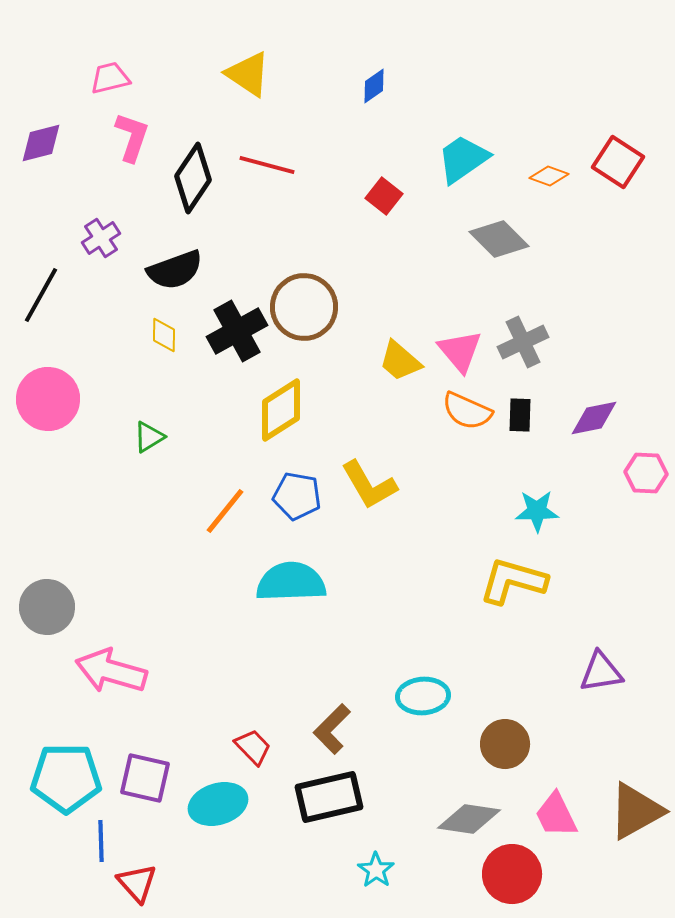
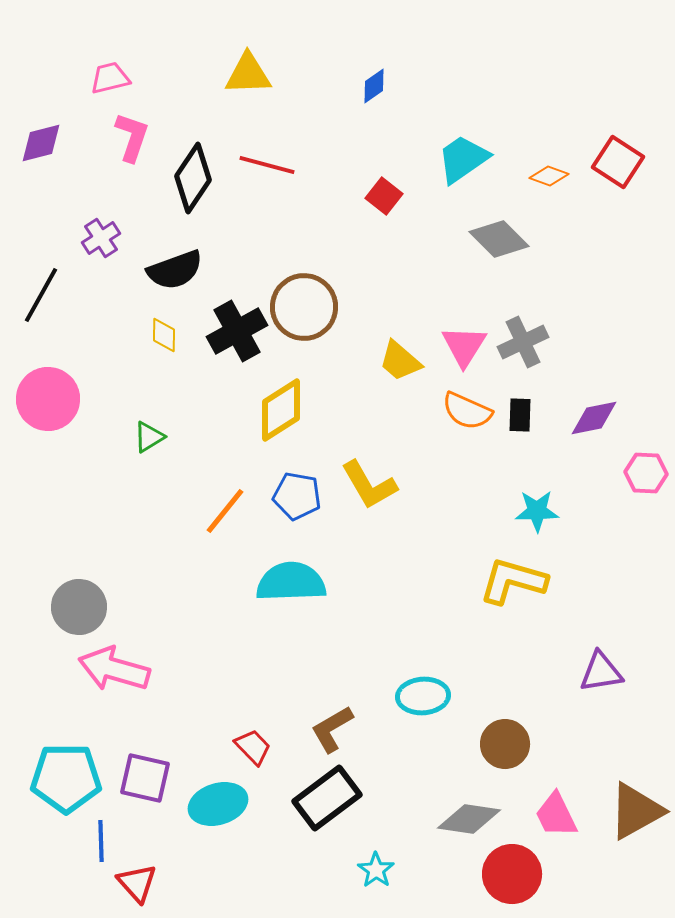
yellow triangle at (248, 74): rotated 36 degrees counterclockwise
pink triangle at (460, 351): moved 4 px right, 5 px up; rotated 12 degrees clockwise
gray circle at (47, 607): moved 32 px right
pink arrow at (111, 671): moved 3 px right, 2 px up
brown L-shape at (332, 729): rotated 15 degrees clockwise
black rectangle at (329, 797): moved 2 px left, 1 px down; rotated 24 degrees counterclockwise
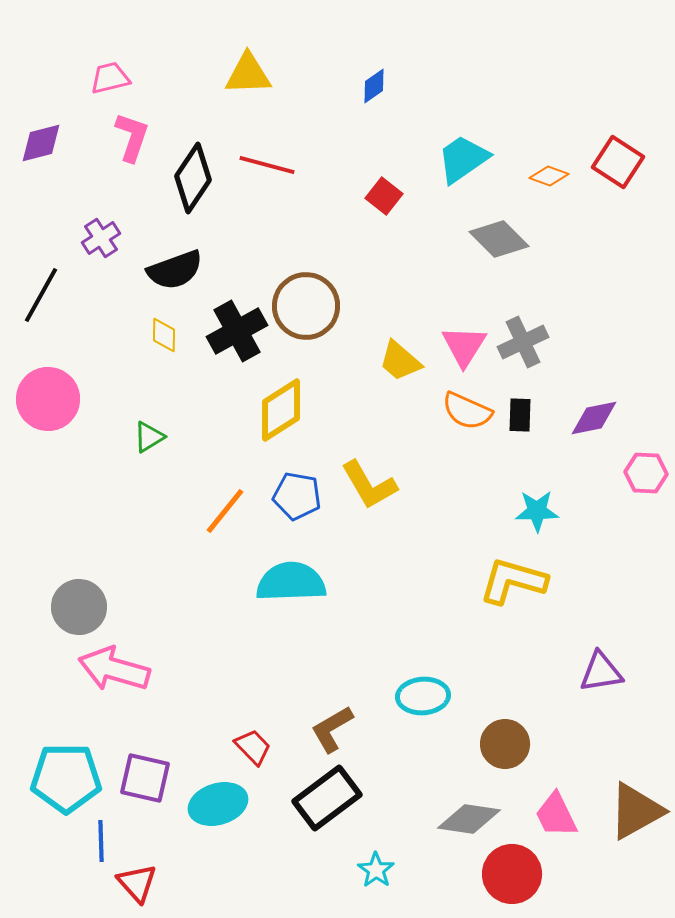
brown circle at (304, 307): moved 2 px right, 1 px up
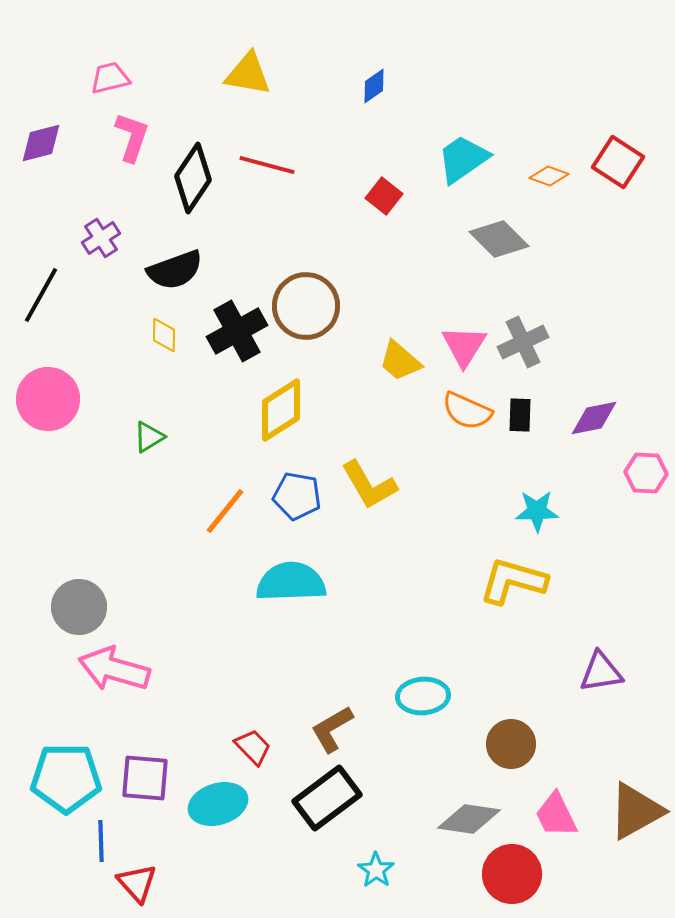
yellow triangle at (248, 74): rotated 12 degrees clockwise
brown circle at (505, 744): moved 6 px right
purple square at (145, 778): rotated 8 degrees counterclockwise
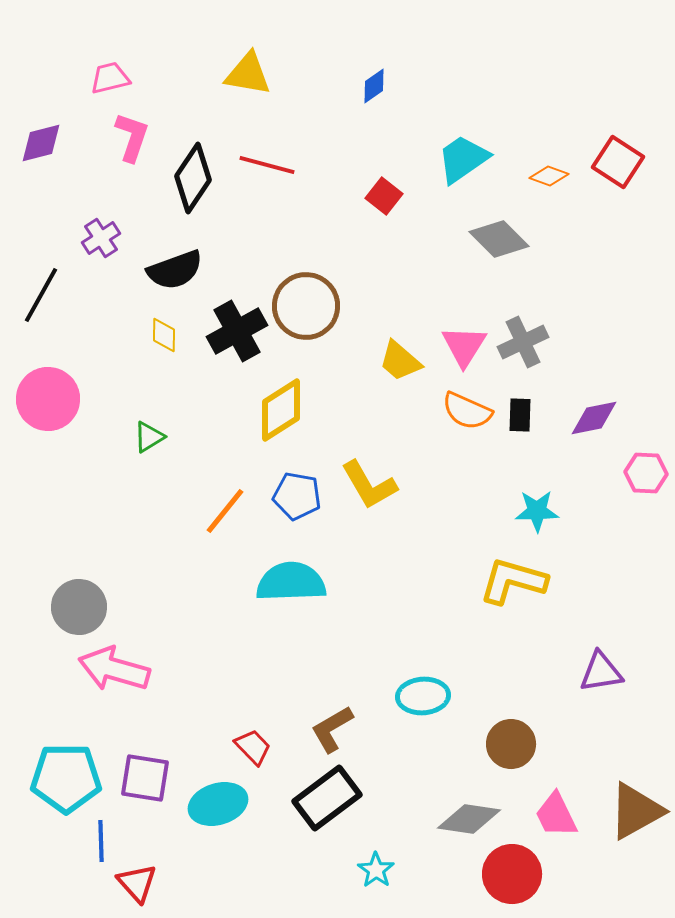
purple square at (145, 778): rotated 4 degrees clockwise
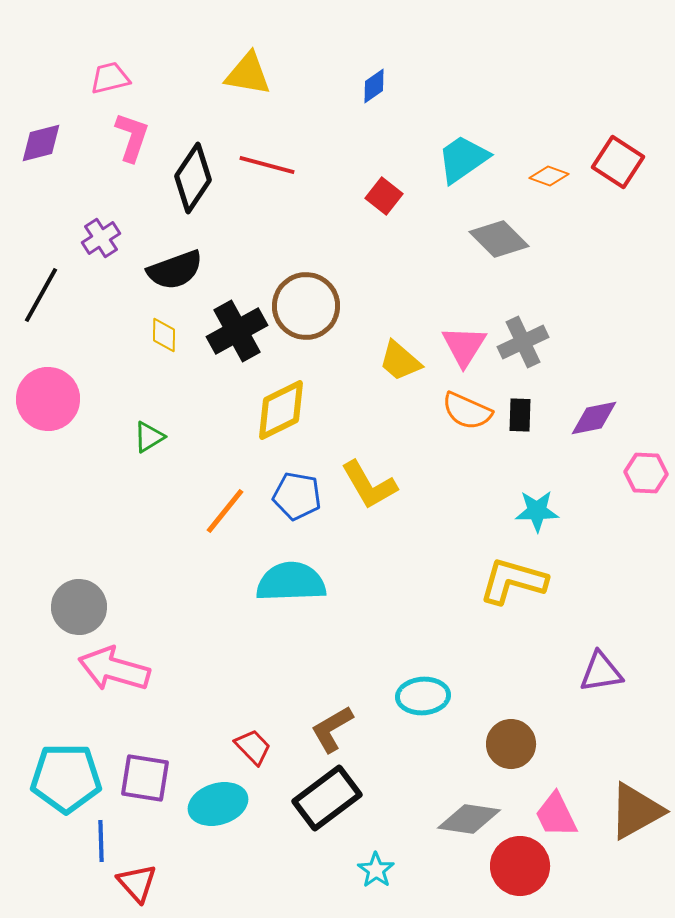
yellow diamond at (281, 410): rotated 6 degrees clockwise
red circle at (512, 874): moved 8 px right, 8 px up
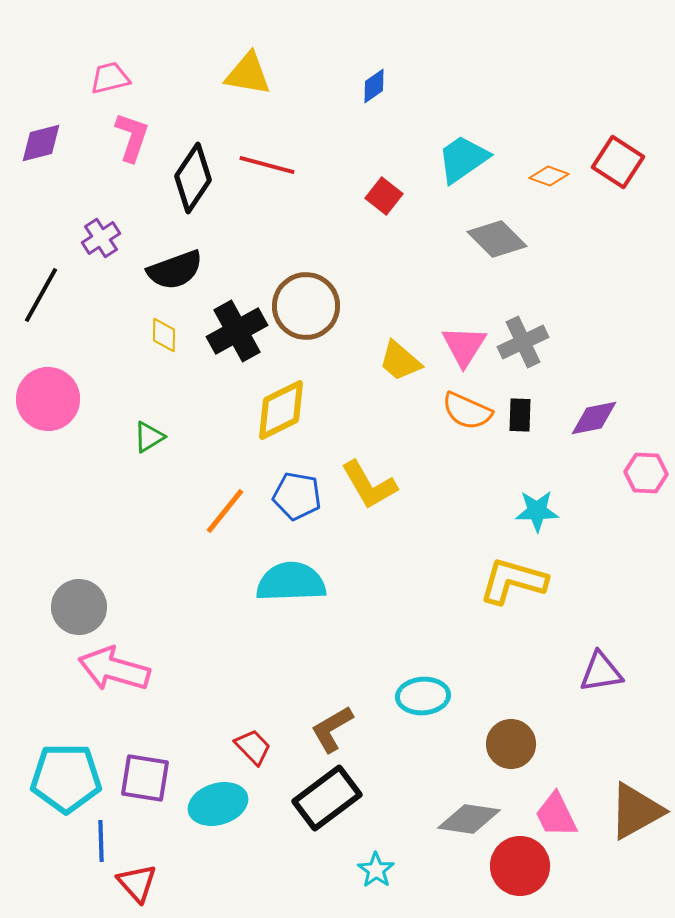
gray diamond at (499, 239): moved 2 px left
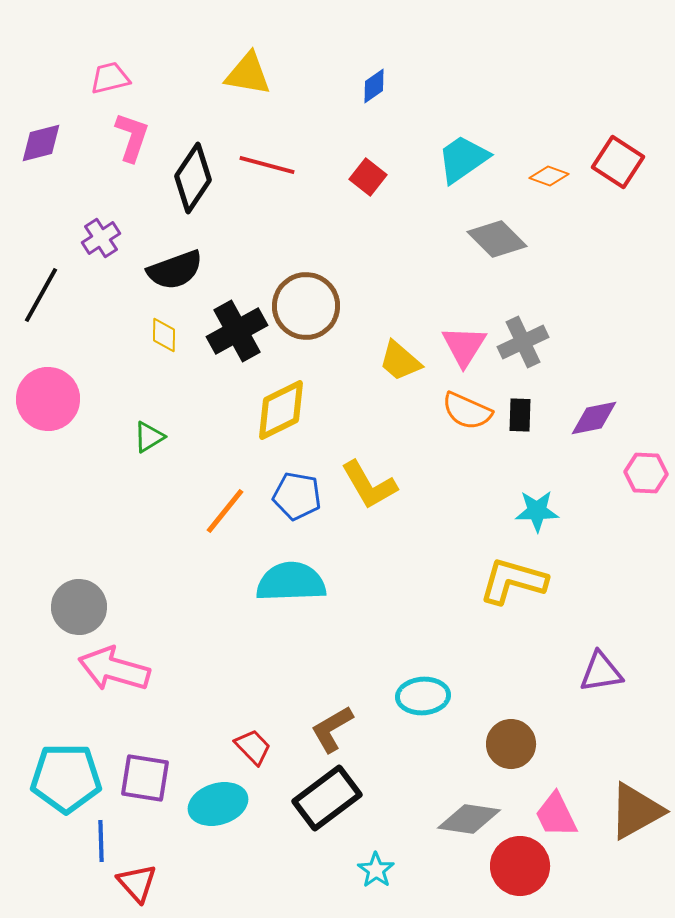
red square at (384, 196): moved 16 px left, 19 px up
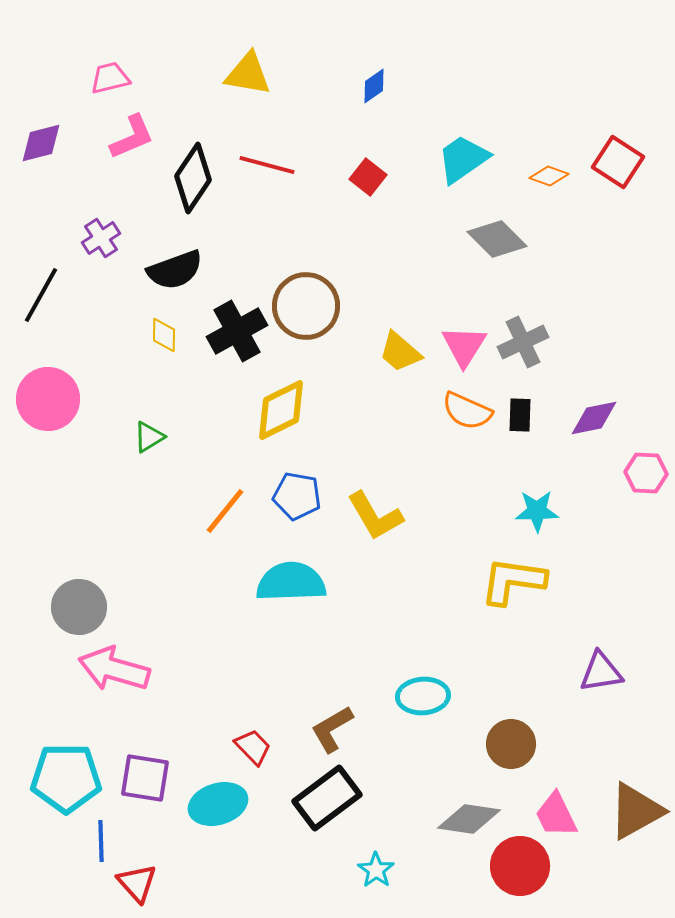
pink L-shape at (132, 137): rotated 48 degrees clockwise
yellow trapezoid at (400, 361): moved 9 px up
yellow L-shape at (369, 485): moved 6 px right, 31 px down
yellow L-shape at (513, 581): rotated 8 degrees counterclockwise
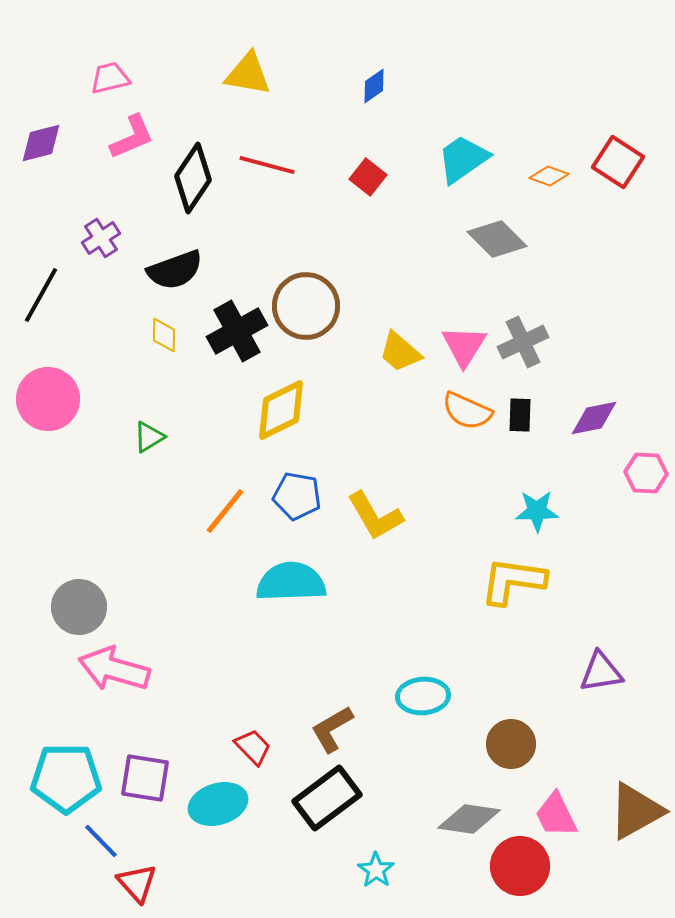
blue line at (101, 841): rotated 42 degrees counterclockwise
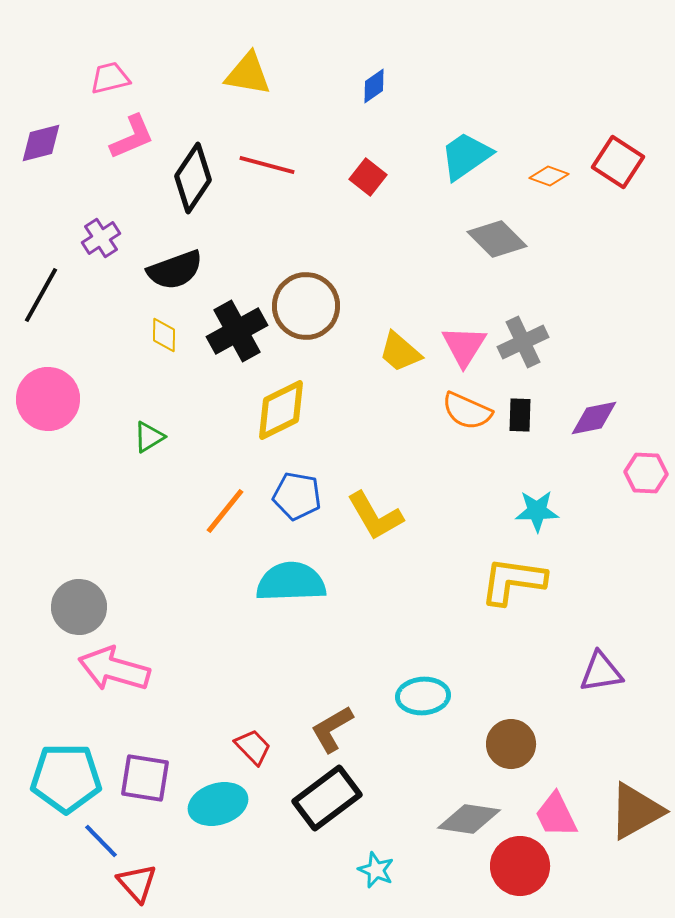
cyan trapezoid at (463, 159): moved 3 px right, 3 px up
cyan star at (376, 870): rotated 12 degrees counterclockwise
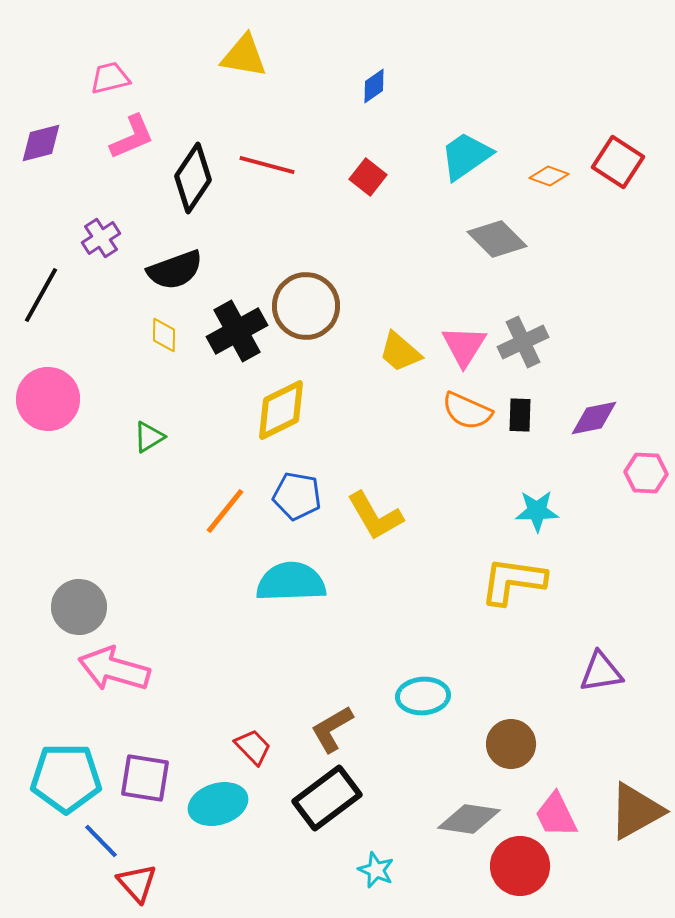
yellow triangle at (248, 74): moved 4 px left, 18 px up
